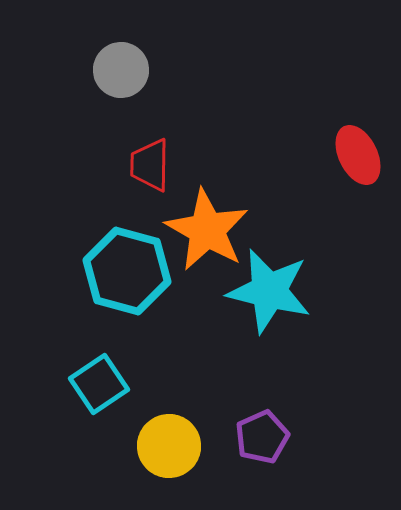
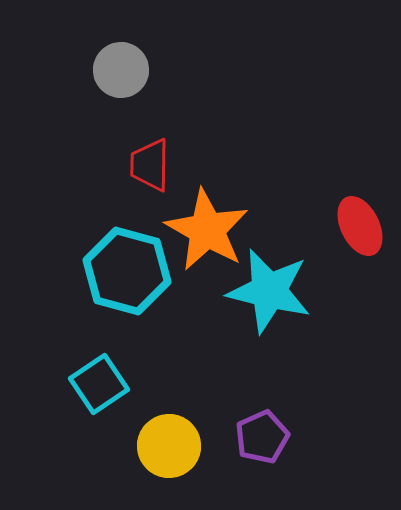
red ellipse: moved 2 px right, 71 px down
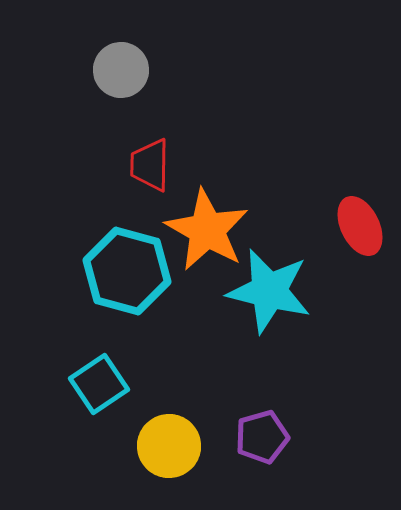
purple pentagon: rotated 8 degrees clockwise
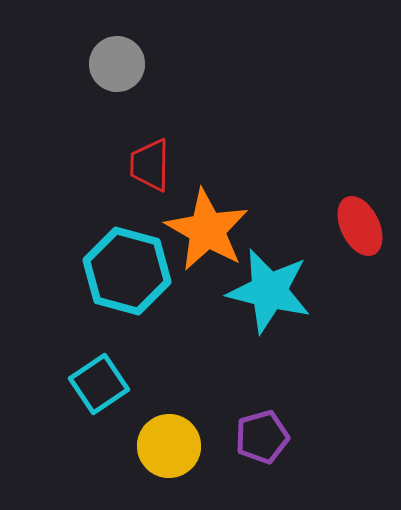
gray circle: moved 4 px left, 6 px up
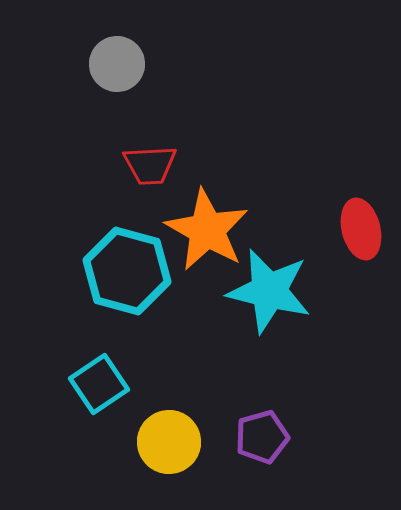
red trapezoid: rotated 94 degrees counterclockwise
red ellipse: moved 1 px right, 3 px down; rotated 12 degrees clockwise
yellow circle: moved 4 px up
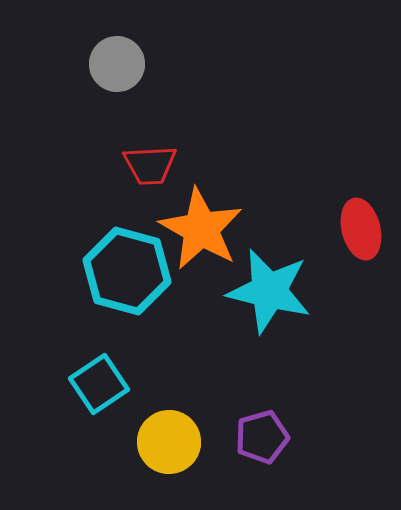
orange star: moved 6 px left, 1 px up
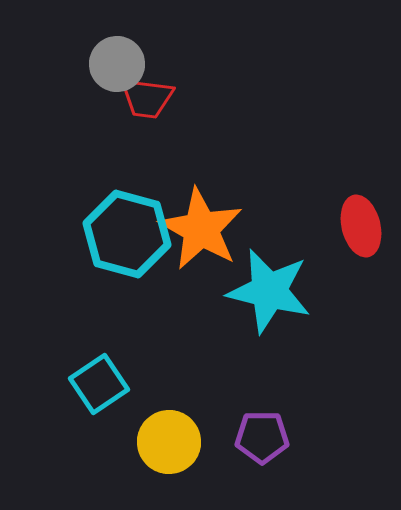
red trapezoid: moved 3 px left, 67 px up; rotated 10 degrees clockwise
red ellipse: moved 3 px up
cyan hexagon: moved 37 px up
purple pentagon: rotated 16 degrees clockwise
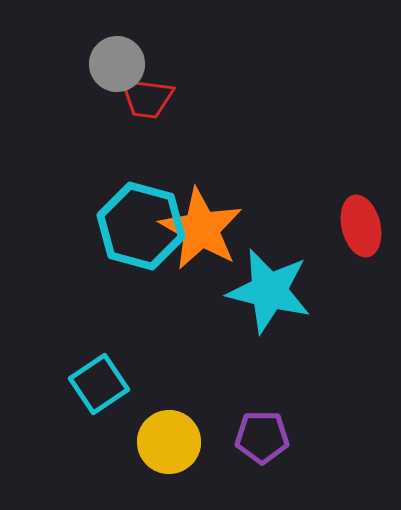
cyan hexagon: moved 14 px right, 8 px up
